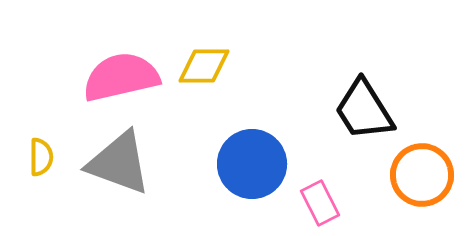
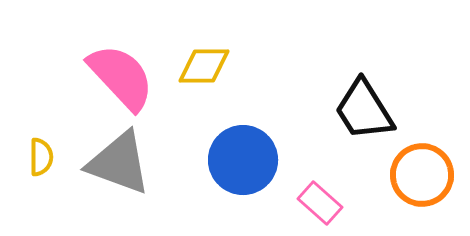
pink semicircle: rotated 60 degrees clockwise
blue circle: moved 9 px left, 4 px up
pink rectangle: rotated 21 degrees counterclockwise
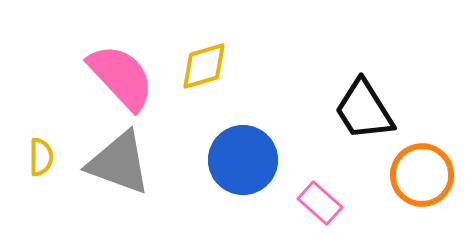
yellow diamond: rotated 16 degrees counterclockwise
